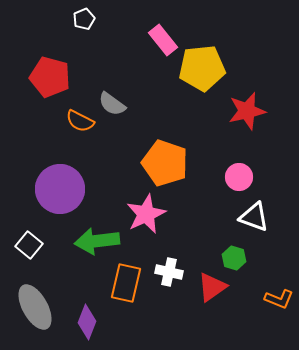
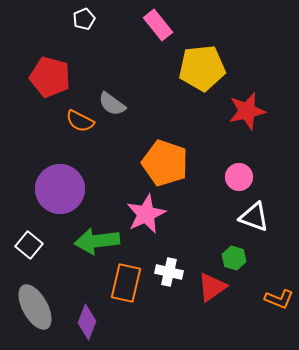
pink rectangle: moved 5 px left, 15 px up
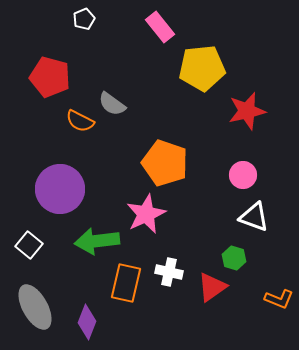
pink rectangle: moved 2 px right, 2 px down
pink circle: moved 4 px right, 2 px up
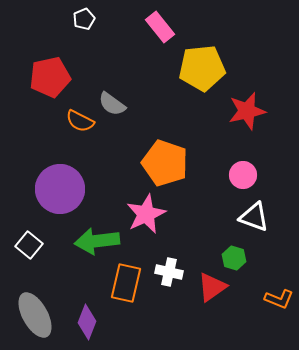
red pentagon: rotated 27 degrees counterclockwise
gray ellipse: moved 8 px down
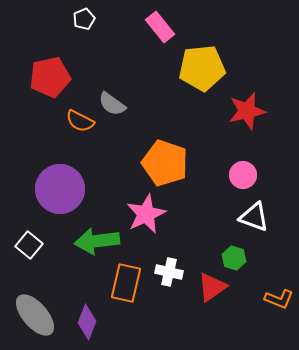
gray ellipse: rotated 12 degrees counterclockwise
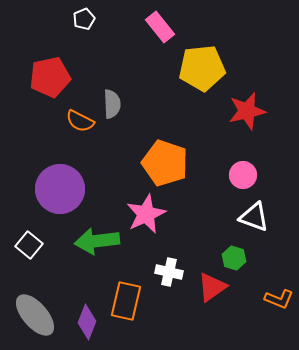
gray semicircle: rotated 128 degrees counterclockwise
orange rectangle: moved 18 px down
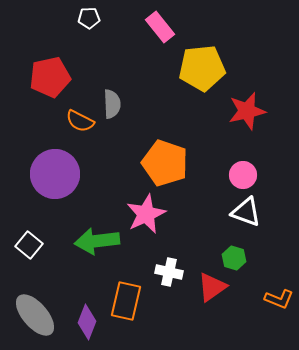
white pentagon: moved 5 px right, 1 px up; rotated 20 degrees clockwise
purple circle: moved 5 px left, 15 px up
white triangle: moved 8 px left, 5 px up
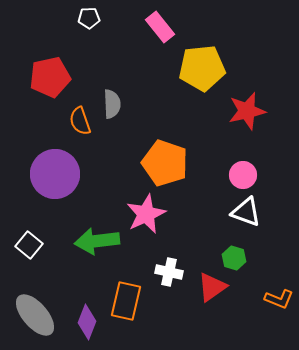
orange semicircle: rotated 44 degrees clockwise
